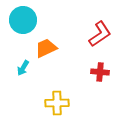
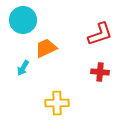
red L-shape: rotated 16 degrees clockwise
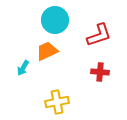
cyan circle: moved 32 px right
red L-shape: moved 1 px left, 1 px down
orange trapezoid: moved 1 px right, 3 px down
yellow cross: moved 1 px up; rotated 10 degrees counterclockwise
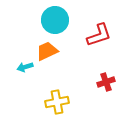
cyan arrow: moved 2 px right, 1 px up; rotated 42 degrees clockwise
red cross: moved 6 px right, 10 px down; rotated 24 degrees counterclockwise
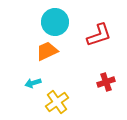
cyan circle: moved 2 px down
cyan arrow: moved 8 px right, 16 px down
yellow cross: rotated 25 degrees counterclockwise
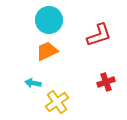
cyan circle: moved 6 px left, 2 px up
cyan arrow: rotated 28 degrees clockwise
